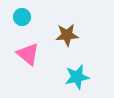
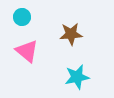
brown star: moved 4 px right, 1 px up
pink triangle: moved 1 px left, 3 px up
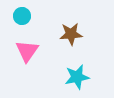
cyan circle: moved 1 px up
pink triangle: rotated 25 degrees clockwise
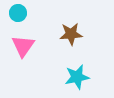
cyan circle: moved 4 px left, 3 px up
pink triangle: moved 4 px left, 5 px up
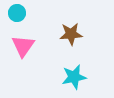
cyan circle: moved 1 px left
cyan star: moved 3 px left
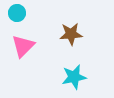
pink triangle: rotated 10 degrees clockwise
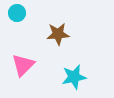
brown star: moved 13 px left
pink triangle: moved 19 px down
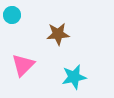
cyan circle: moved 5 px left, 2 px down
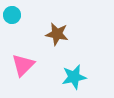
brown star: moved 1 px left; rotated 15 degrees clockwise
